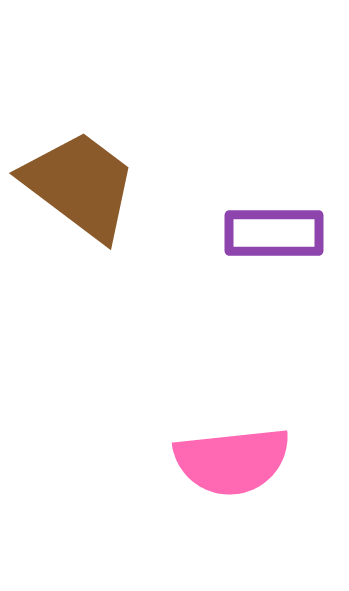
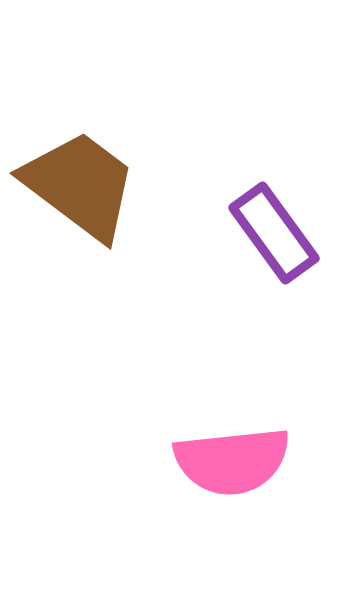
purple rectangle: rotated 54 degrees clockwise
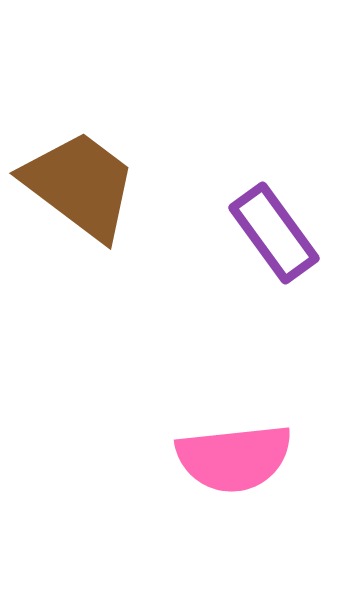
pink semicircle: moved 2 px right, 3 px up
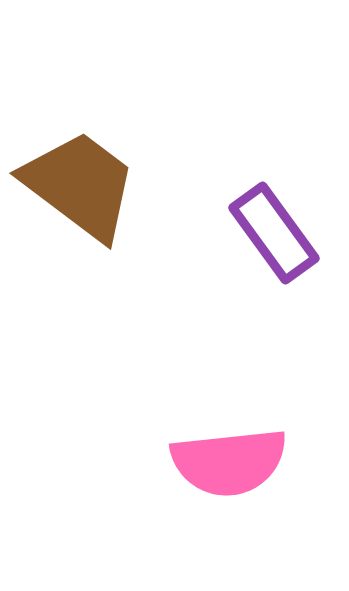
pink semicircle: moved 5 px left, 4 px down
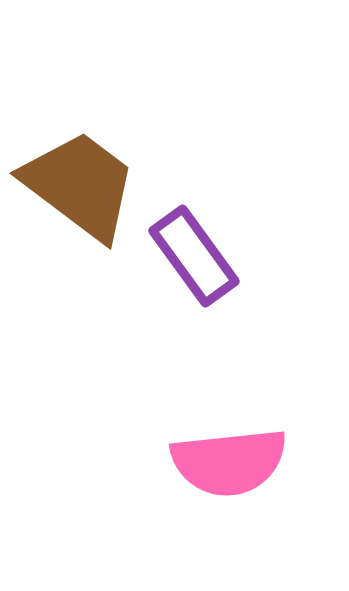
purple rectangle: moved 80 px left, 23 px down
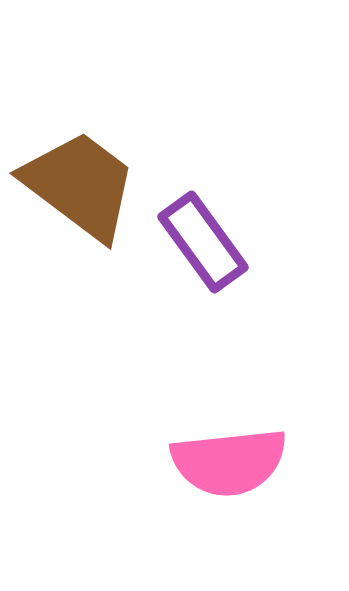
purple rectangle: moved 9 px right, 14 px up
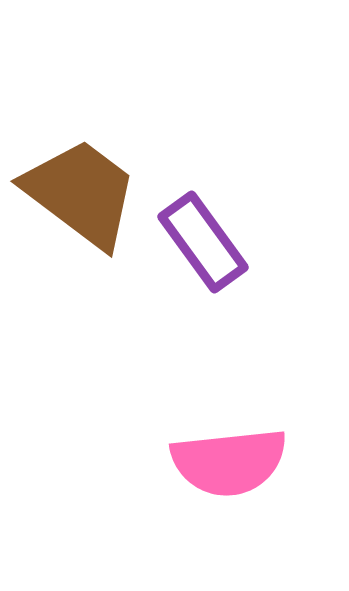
brown trapezoid: moved 1 px right, 8 px down
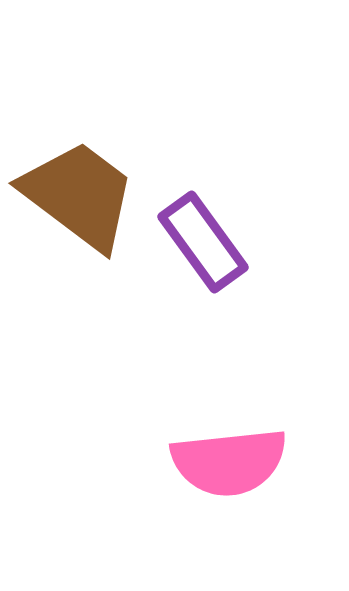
brown trapezoid: moved 2 px left, 2 px down
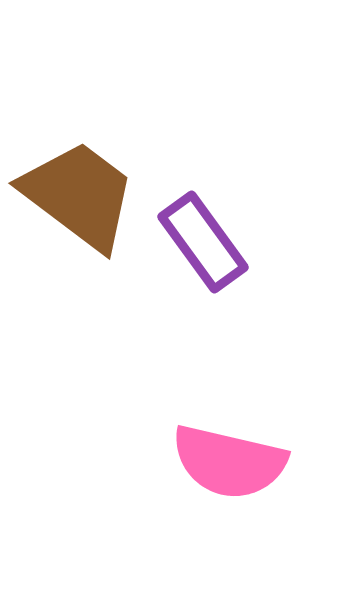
pink semicircle: rotated 19 degrees clockwise
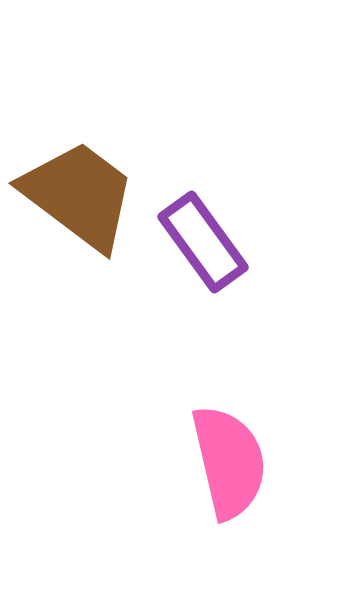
pink semicircle: rotated 116 degrees counterclockwise
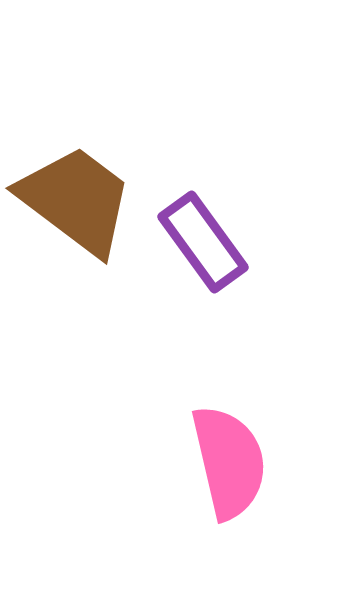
brown trapezoid: moved 3 px left, 5 px down
